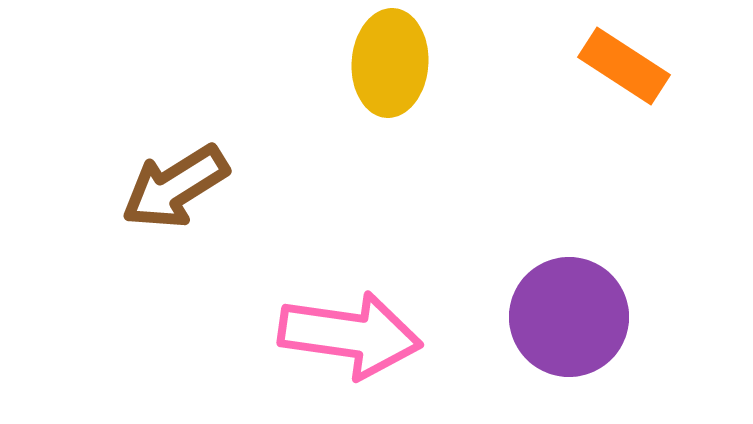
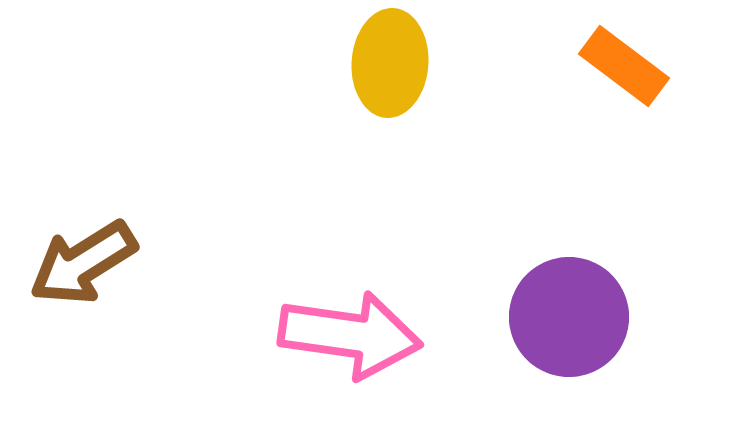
orange rectangle: rotated 4 degrees clockwise
brown arrow: moved 92 px left, 76 px down
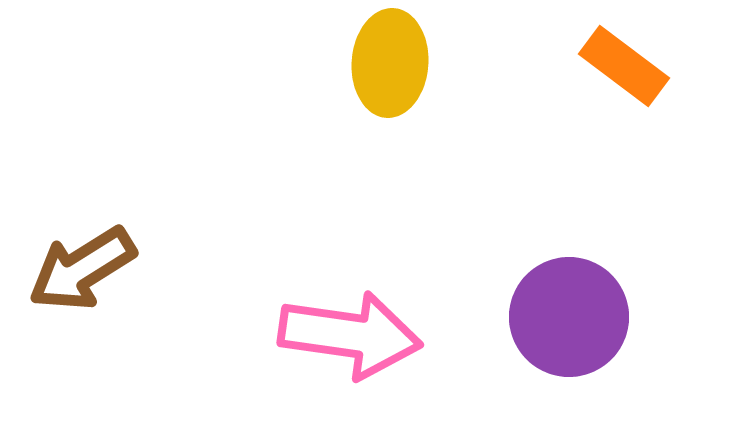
brown arrow: moved 1 px left, 6 px down
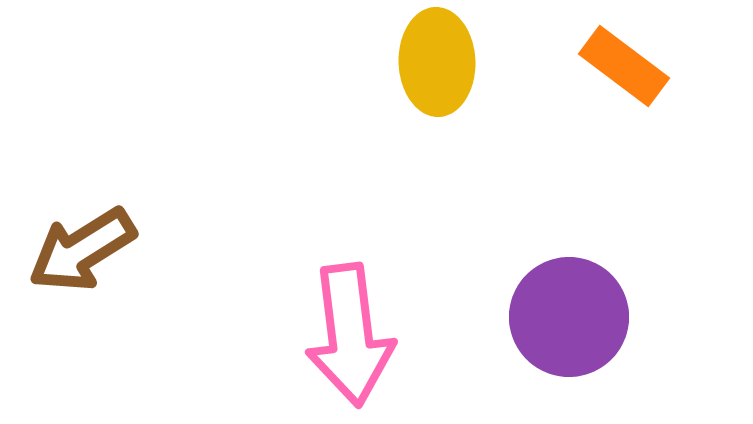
yellow ellipse: moved 47 px right, 1 px up; rotated 6 degrees counterclockwise
brown arrow: moved 19 px up
pink arrow: rotated 75 degrees clockwise
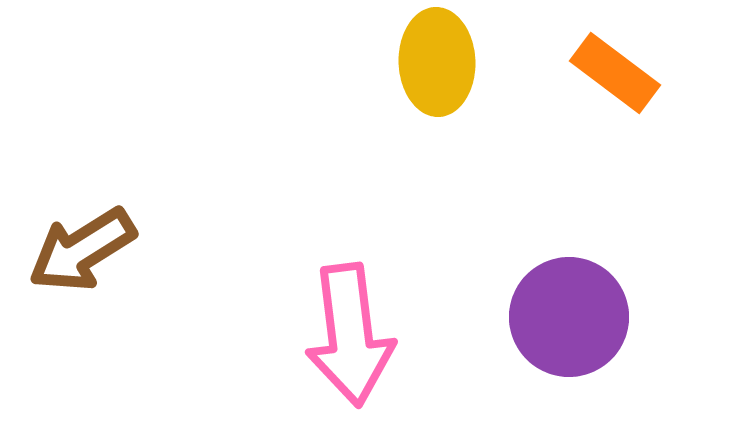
orange rectangle: moved 9 px left, 7 px down
